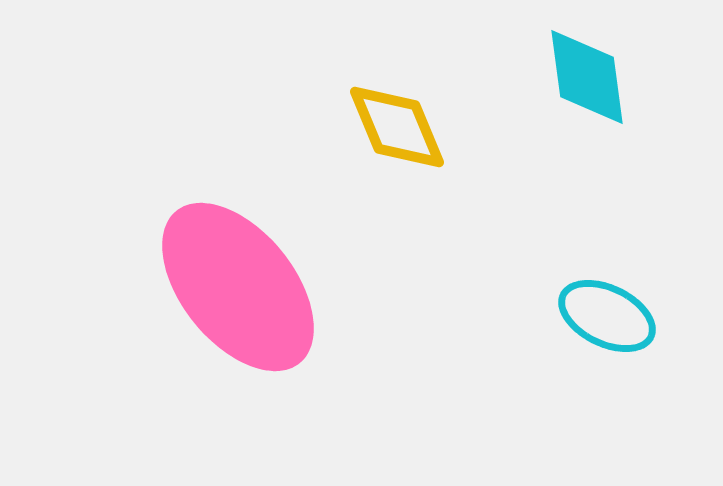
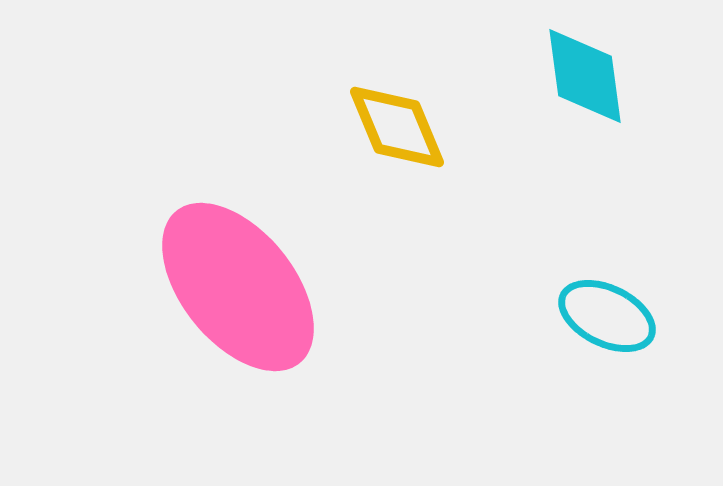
cyan diamond: moved 2 px left, 1 px up
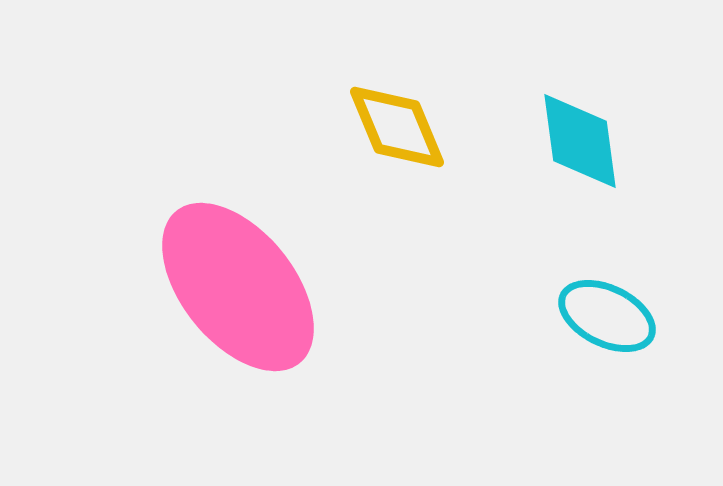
cyan diamond: moved 5 px left, 65 px down
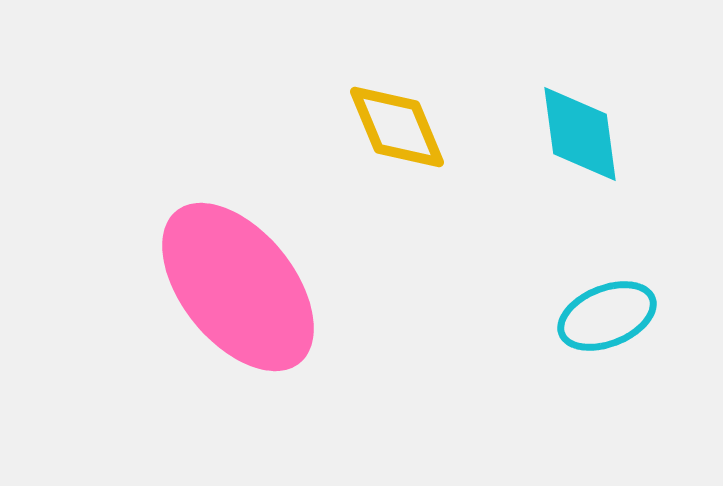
cyan diamond: moved 7 px up
cyan ellipse: rotated 48 degrees counterclockwise
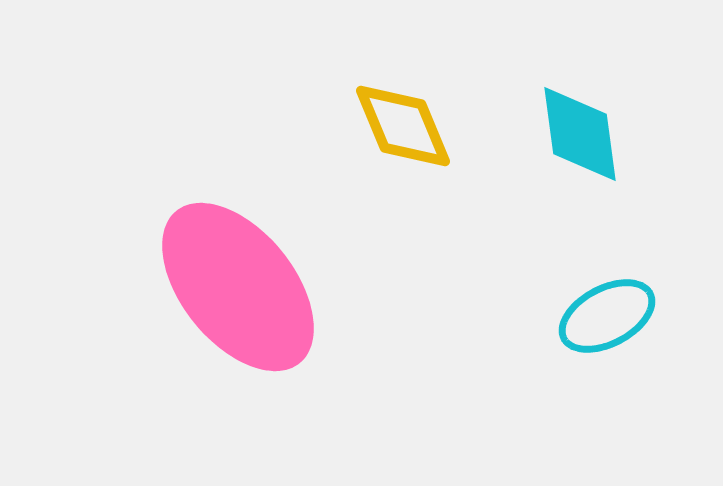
yellow diamond: moved 6 px right, 1 px up
cyan ellipse: rotated 6 degrees counterclockwise
